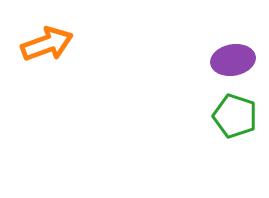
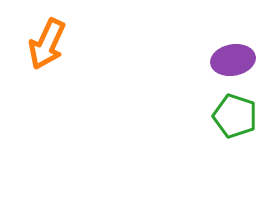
orange arrow: rotated 135 degrees clockwise
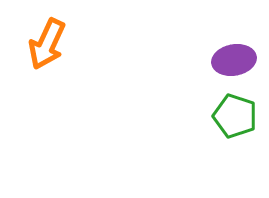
purple ellipse: moved 1 px right
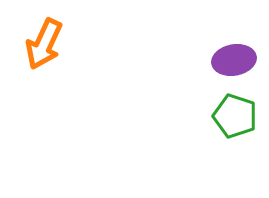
orange arrow: moved 3 px left
